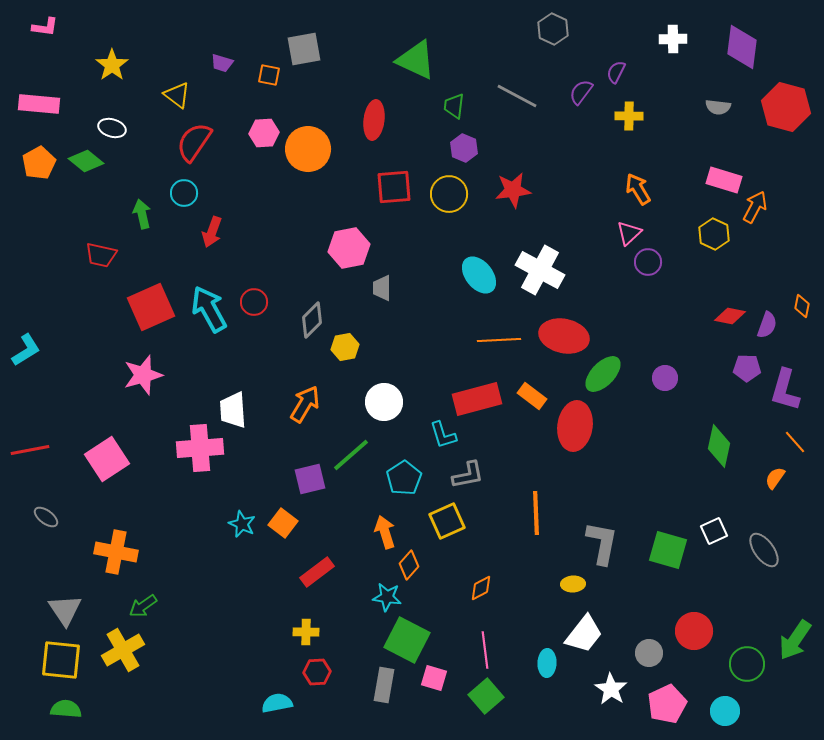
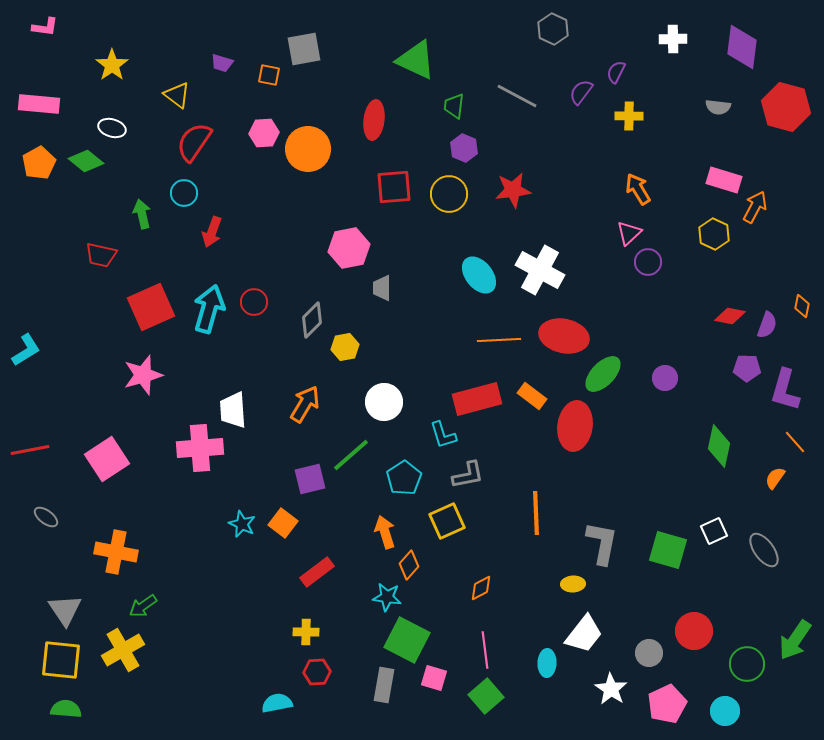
cyan arrow at (209, 309): rotated 45 degrees clockwise
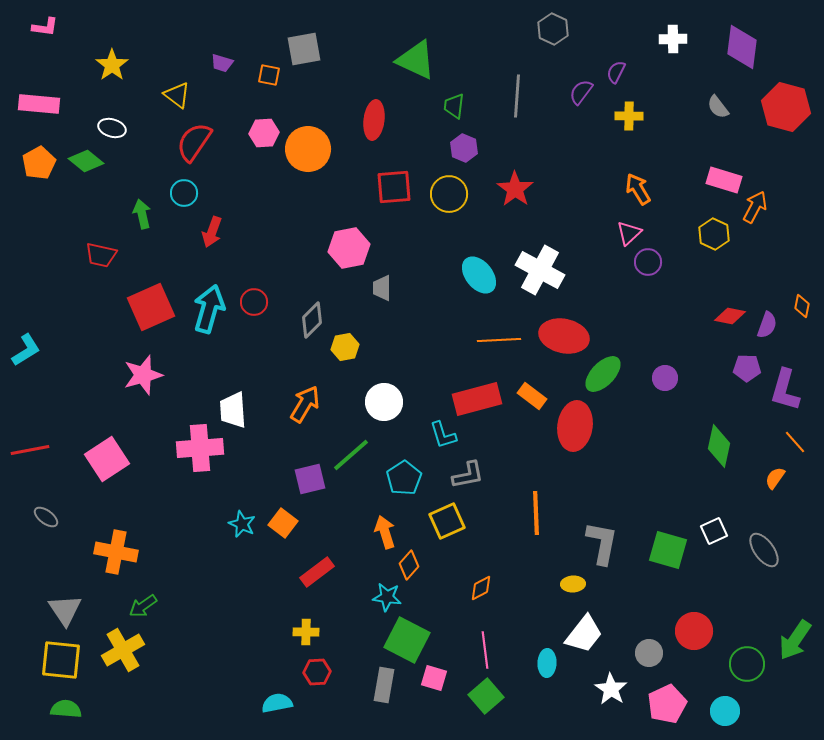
gray line at (517, 96): rotated 66 degrees clockwise
gray semicircle at (718, 107): rotated 45 degrees clockwise
red star at (513, 190): moved 2 px right, 1 px up; rotated 30 degrees counterclockwise
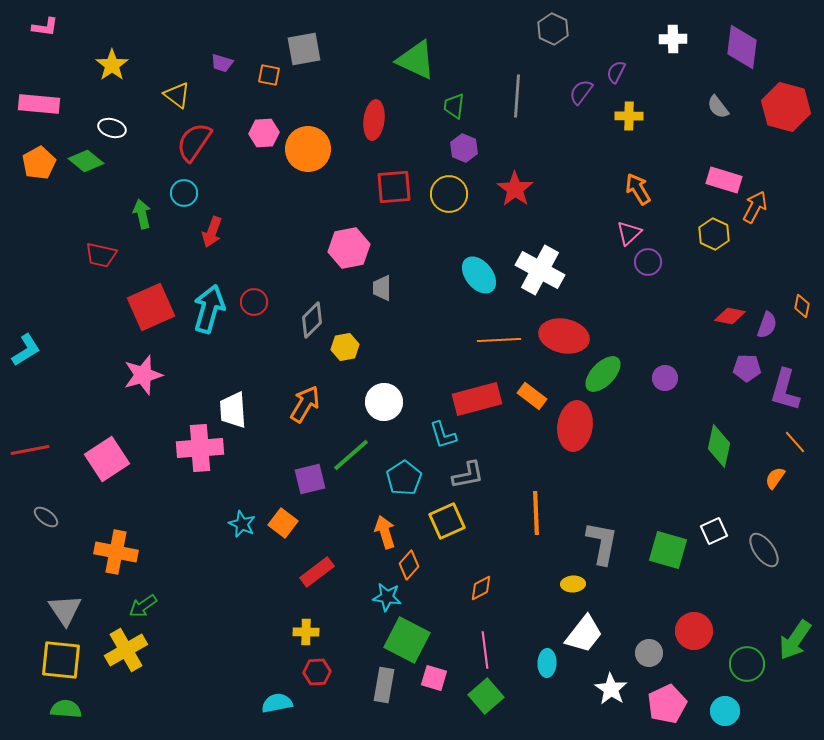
yellow cross at (123, 650): moved 3 px right
